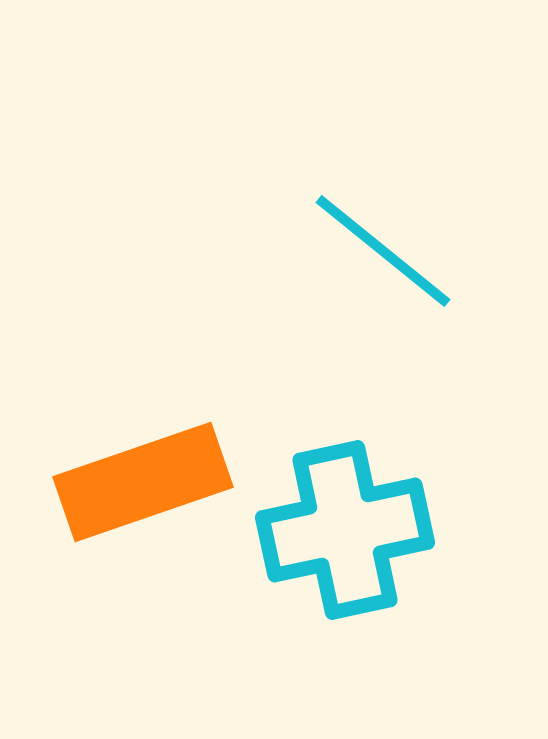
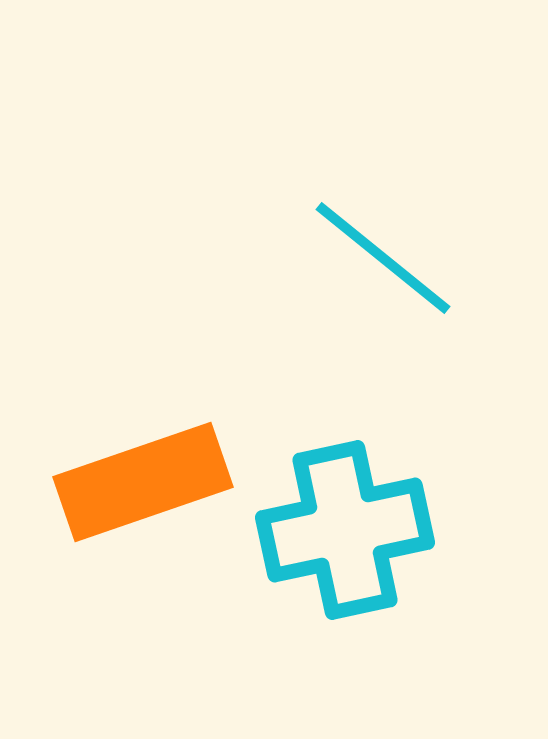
cyan line: moved 7 px down
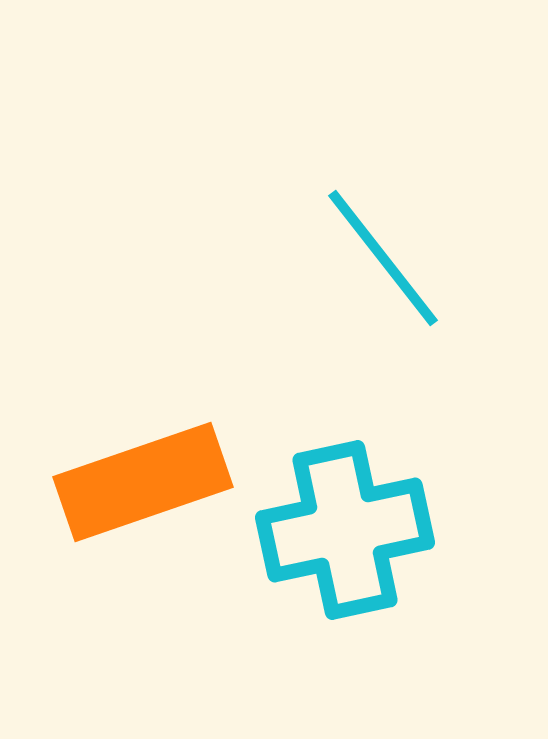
cyan line: rotated 13 degrees clockwise
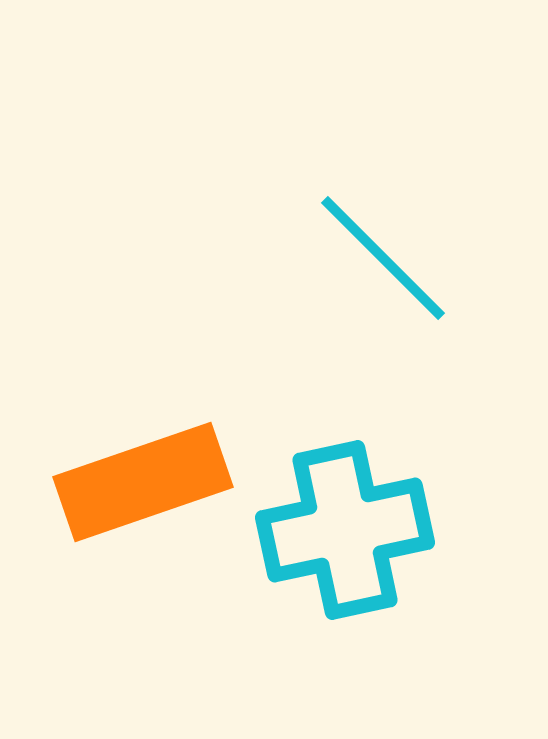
cyan line: rotated 7 degrees counterclockwise
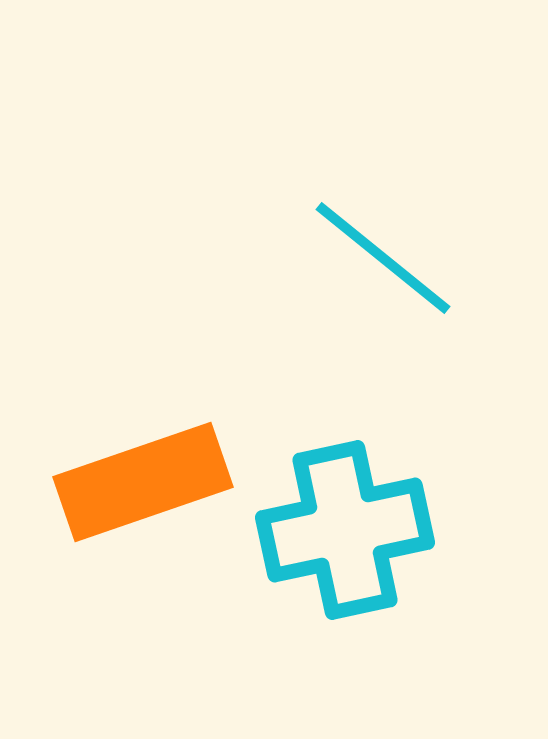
cyan line: rotated 6 degrees counterclockwise
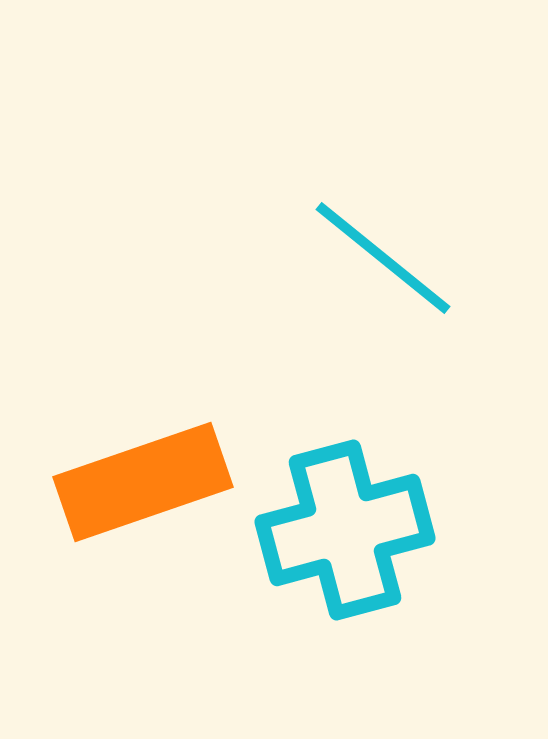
cyan cross: rotated 3 degrees counterclockwise
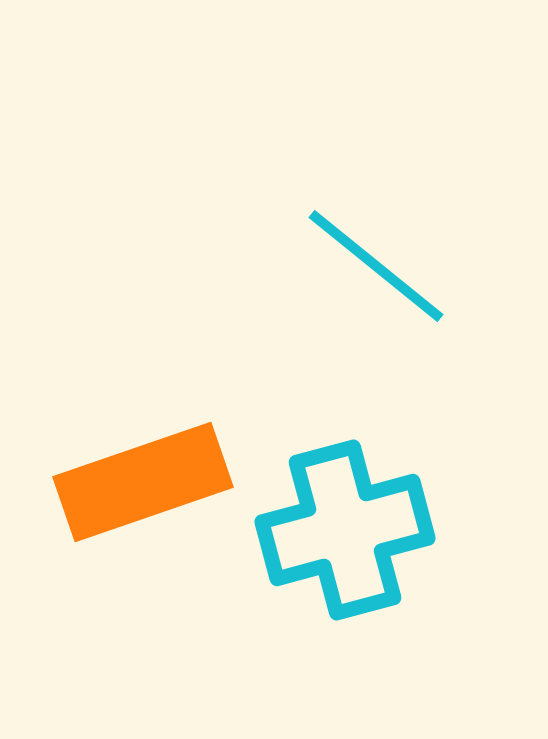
cyan line: moved 7 px left, 8 px down
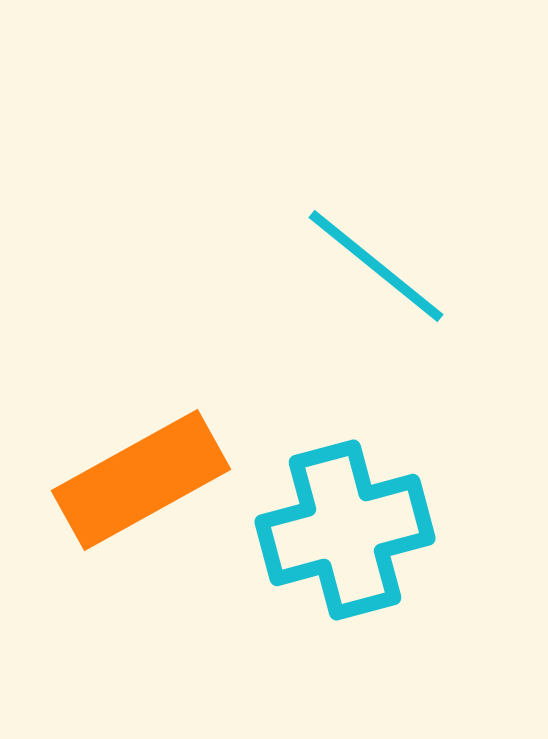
orange rectangle: moved 2 px left, 2 px up; rotated 10 degrees counterclockwise
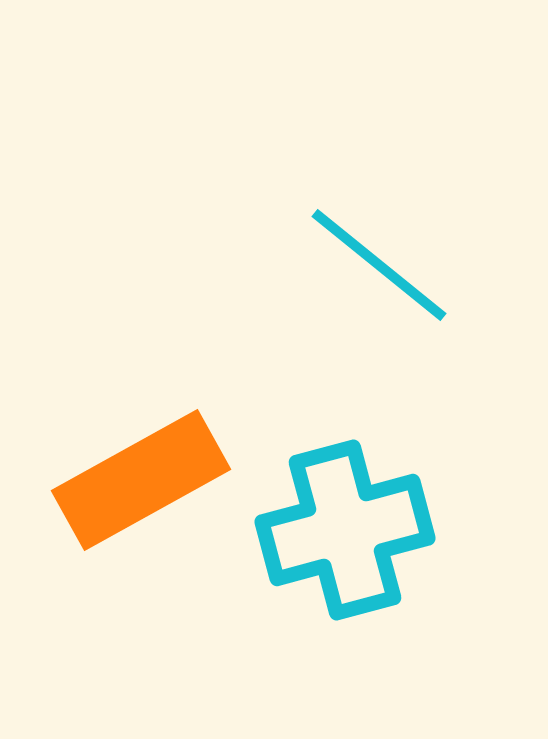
cyan line: moved 3 px right, 1 px up
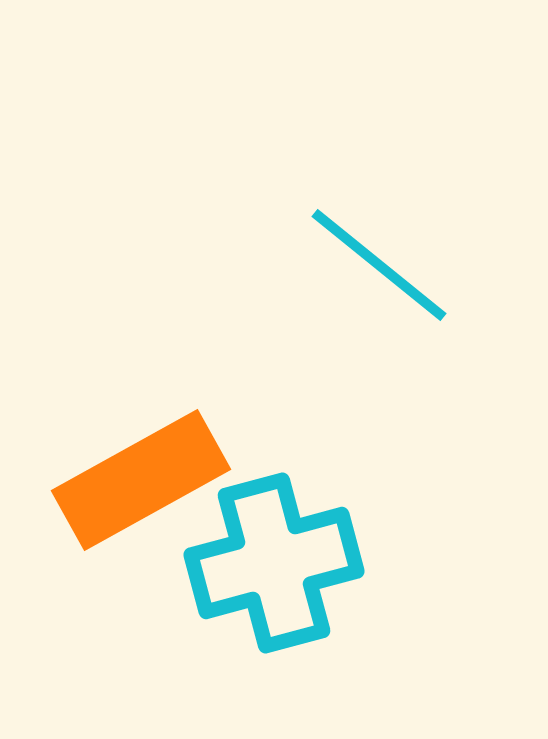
cyan cross: moved 71 px left, 33 px down
